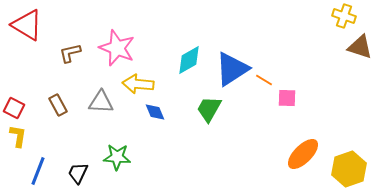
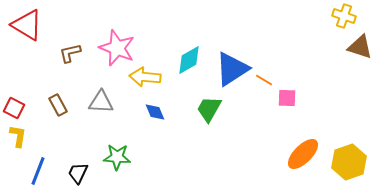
yellow arrow: moved 7 px right, 7 px up
yellow hexagon: moved 7 px up
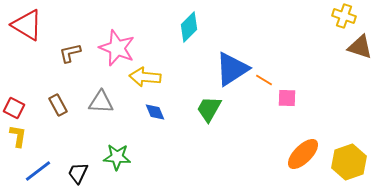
cyan diamond: moved 33 px up; rotated 16 degrees counterclockwise
blue line: rotated 32 degrees clockwise
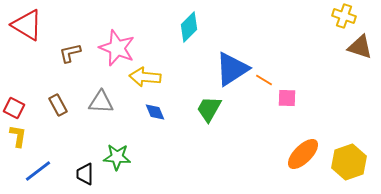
black trapezoid: moved 7 px right, 1 px down; rotated 25 degrees counterclockwise
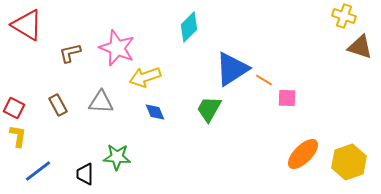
yellow arrow: rotated 24 degrees counterclockwise
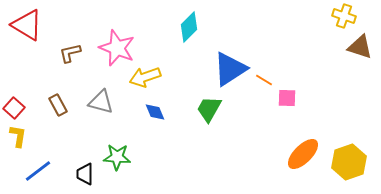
blue triangle: moved 2 px left
gray triangle: rotated 12 degrees clockwise
red square: rotated 15 degrees clockwise
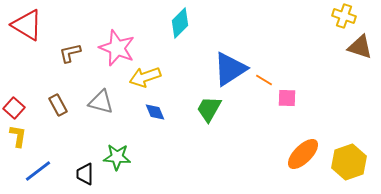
cyan diamond: moved 9 px left, 4 px up
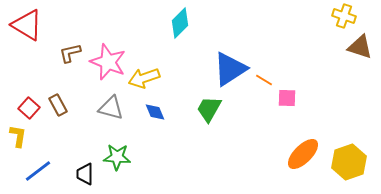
pink star: moved 9 px left, 14 px down
yellow arrow: moved 1 px left, 1 px down
gray triangle: moved 10 px right, 6 px down
red square: moved 15 px right
